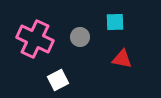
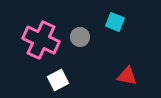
cyan square: rotated 24 degrees clockwise
pink cross: moved 6 px right, 1 px down
red triangle: moved 5 px right, 17 px down
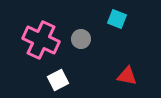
cyan square: moved 2 px right, 3 px up
gray circle: moved 1 px right, 2 px down
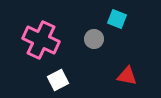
gray circle: moved 13 px right
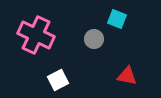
pink cross: moved 5 px left, 5 px up
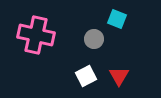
pink cross: rotated 12 degrees counterclockwise
red triangle: moved 8 px left; rotated 50 degrees clockwise
white square: moved 28 px right, 4 px up
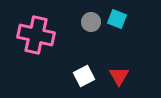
gray circle: moved 3 px left, 17 px up
white square: moved 2 px left
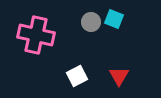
cyan square: moved 3 px left
white square: moved 7 px left
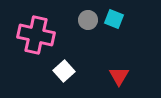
gray circle: moved 3 px left, 2 px up
white square: moved 13 px left, 5 px up; rotated 15 degrees counterclockwise
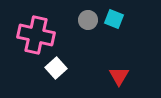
white square: moved 8 px left, 3 px up
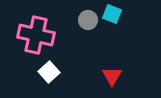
cyan square: moved 2 px left, 5 px up
white square: moved 7 px left, 4 px down
red triangle: moved 7 px left
